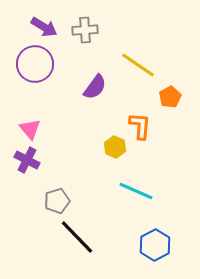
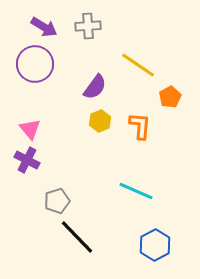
gray cross: moved 3 px right, 4 px up
yellow hexagon: moved 15 px left, 26 px up; rotated 15 degrees clockwise
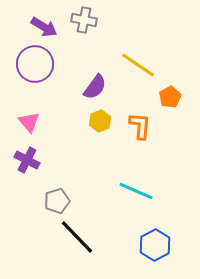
gray cross: moved 4 px left, 6 px up; rotated 15 degrees clockwise
pink triangle: moved 1 px left, 7 px up
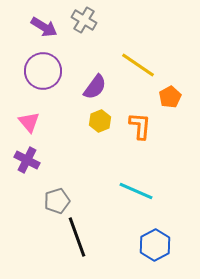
gray cross: rotated 20 degrees clockwise
purple circle: moved 8 px right, 7 px down
black line: rotated 24 degrees clockwise
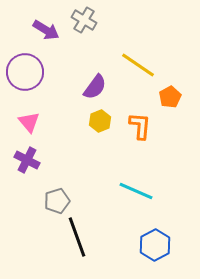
purple arrow: moved 2 px right, 3 px down
purple circle: moved 18 px left, 1 px down
